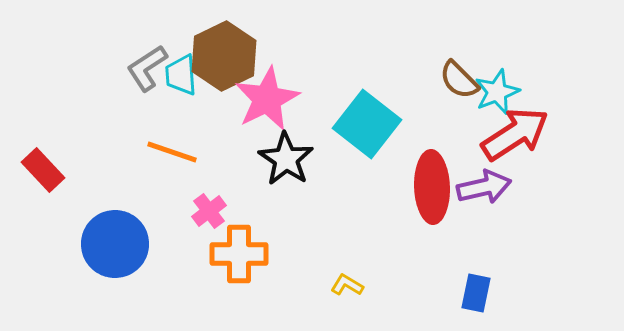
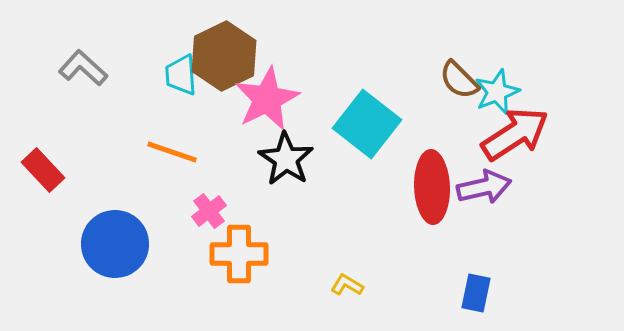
gray L-shape: moved 64 px left; rotated 75 degrees clockwise
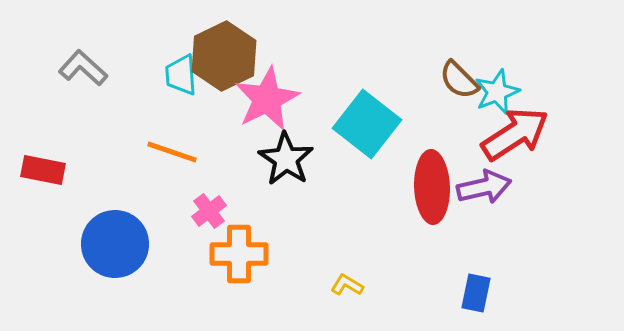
red rectangle: rotated 36 degrees counterclockwise
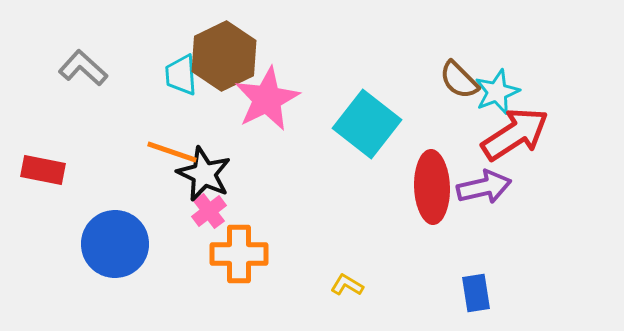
black star: moved 82 px left, 15 px down; rotated 8 degrees counterclockwise
blue rectangle: rotated 21 degrees counterclockwise
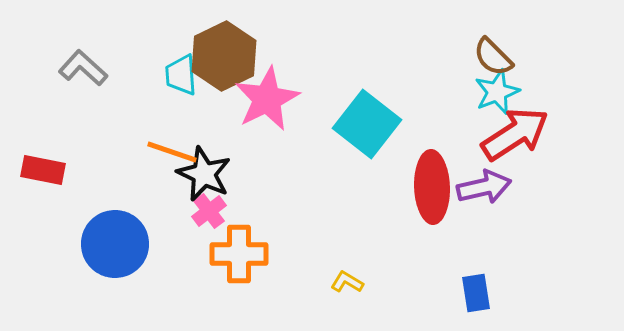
brown semicircle: moved 34 px right, 23 px up
yellow L-shape: moved 3 px up
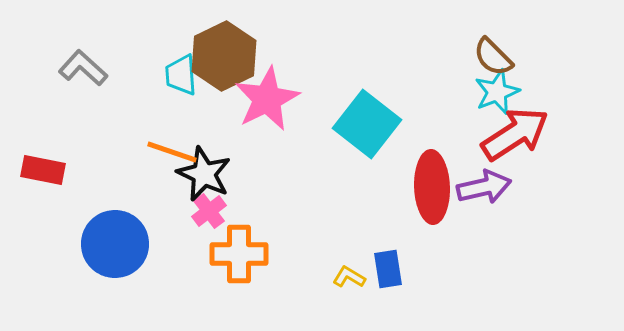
yellow L-shape: moved 2 px right, 5 px up
blue rectangle: moved 88 px left, 24 px up
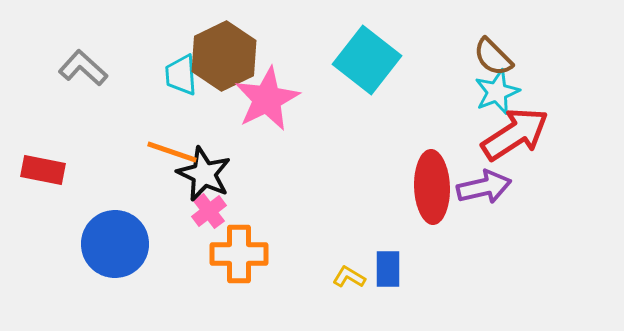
cyan square: moved 64 px up
blue rectangle: rotated 9 degrees clockwise
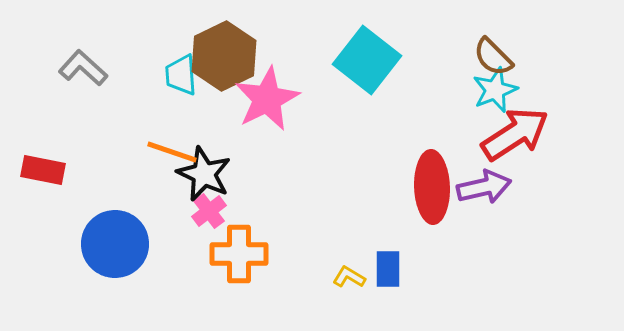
cyan star: moved 2 px left, 2 px up
